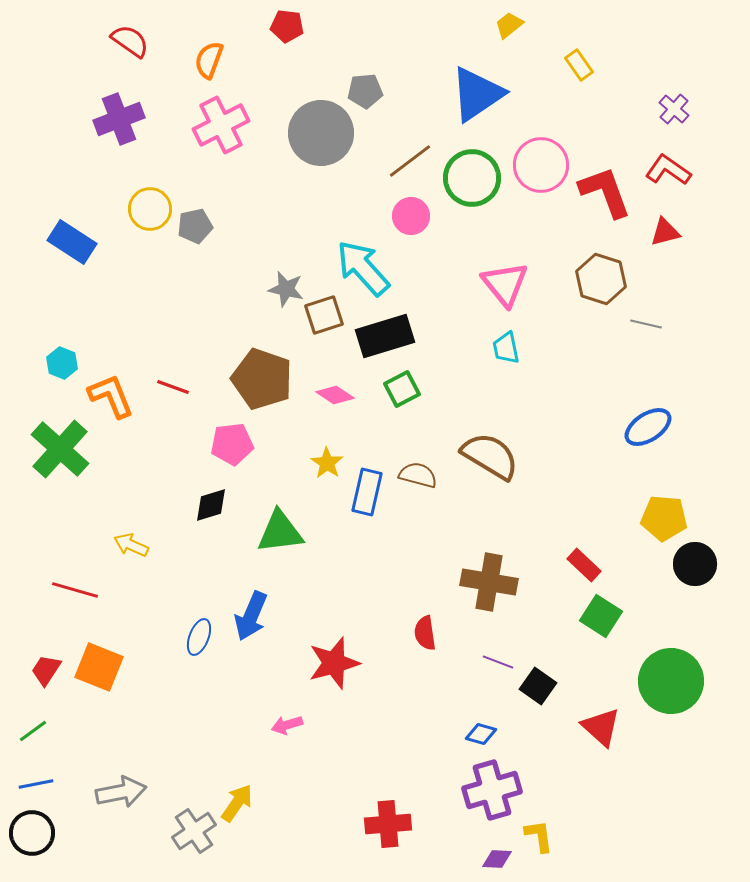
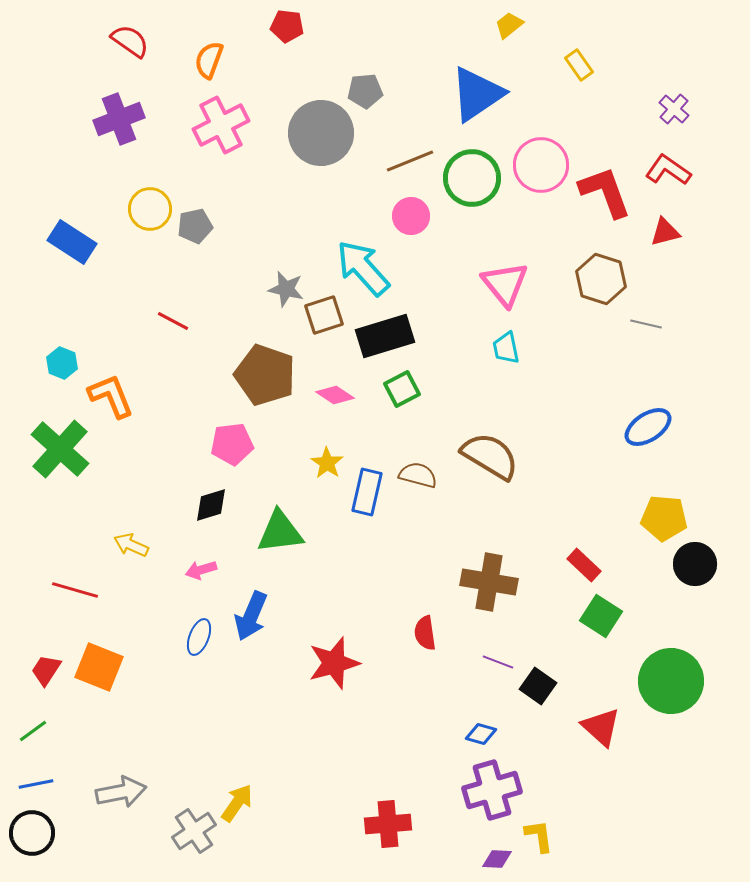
brown line at (410, 161): rotated 15 degrees clockwise
brown pentagon at (262, 379): moved 3 px right, 4 px up
red line at (173, 387): moved 66 px up; rotated 8 degrees clockwise
pink arrow at (287, 725): moved 86 px left, 155 px up
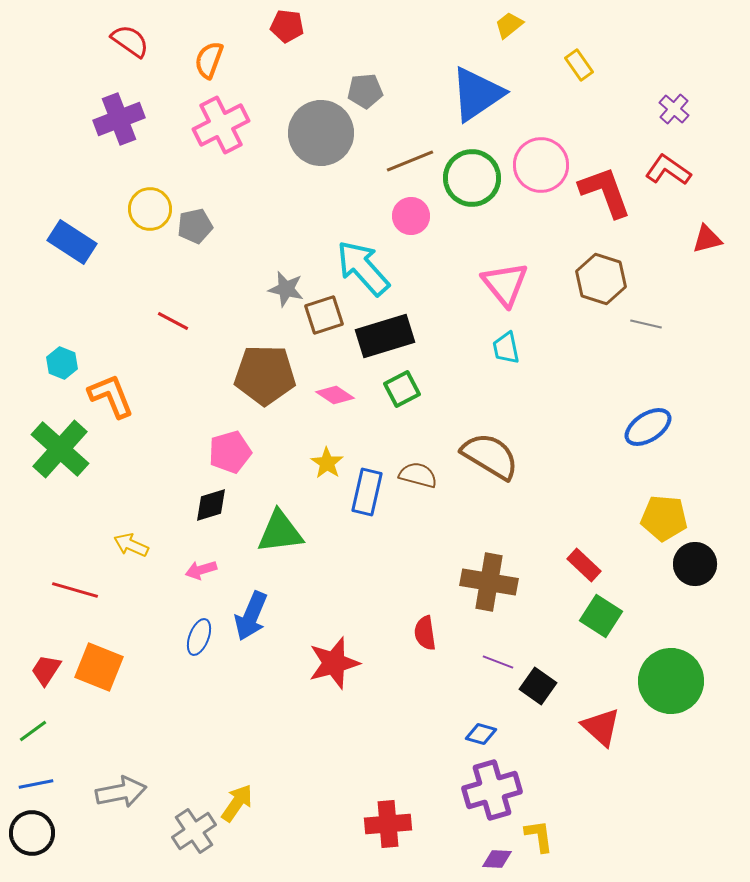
red triangle at (665, 232): moved 42 px right, 7 px down
brown pentagon at (265, 375): rotated 18 degrees counterclockwise
pink pentagon at (232, 444): moved 2 px left, 8 px down; rotated 9 degrees counterclockwise
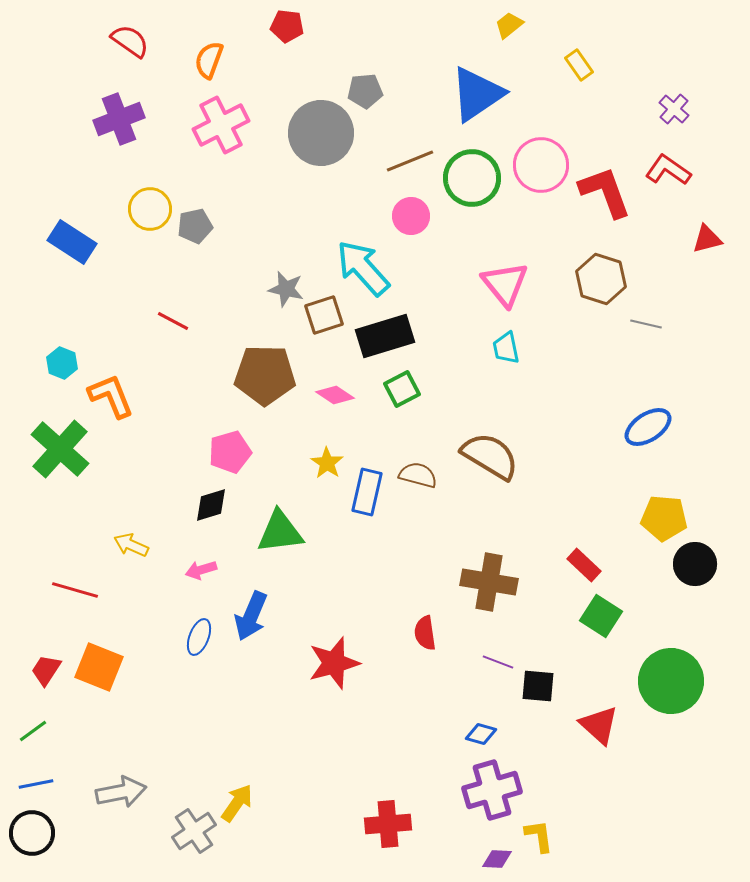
black square at (538, 686): rotated 30 degrees counterclockwise
red triangle at (601, 727): moved 2 px left, 2 px up
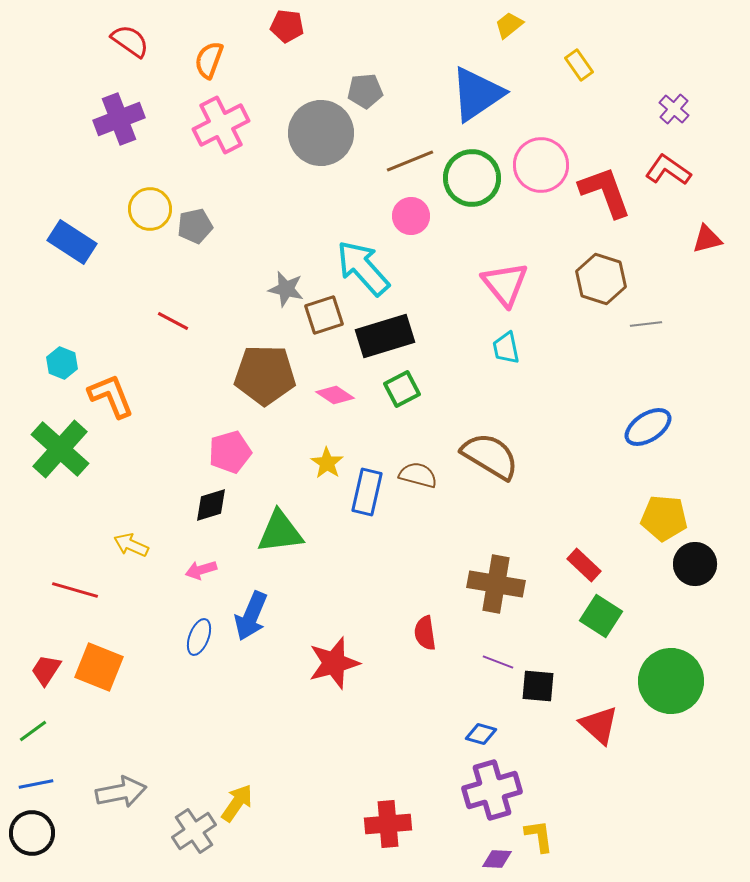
gray line at (646, 324): rotated 20 degrees counterclockwise
brown cross at (489, 582): moved 7 px right, 2 px down
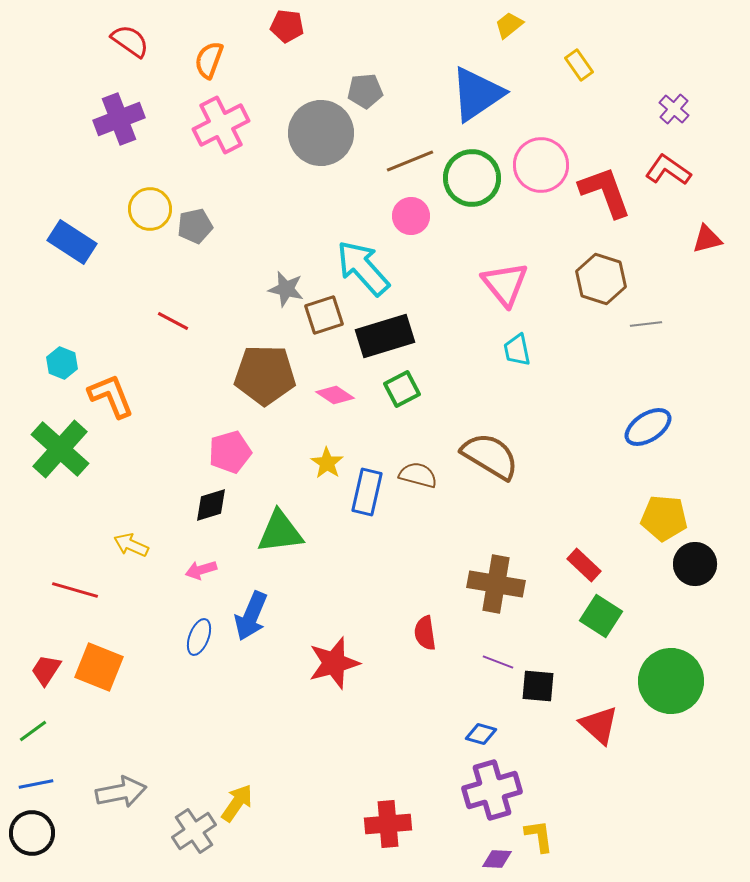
cyan trapezoid at (506, 348): moved 11 px right, 2 px down
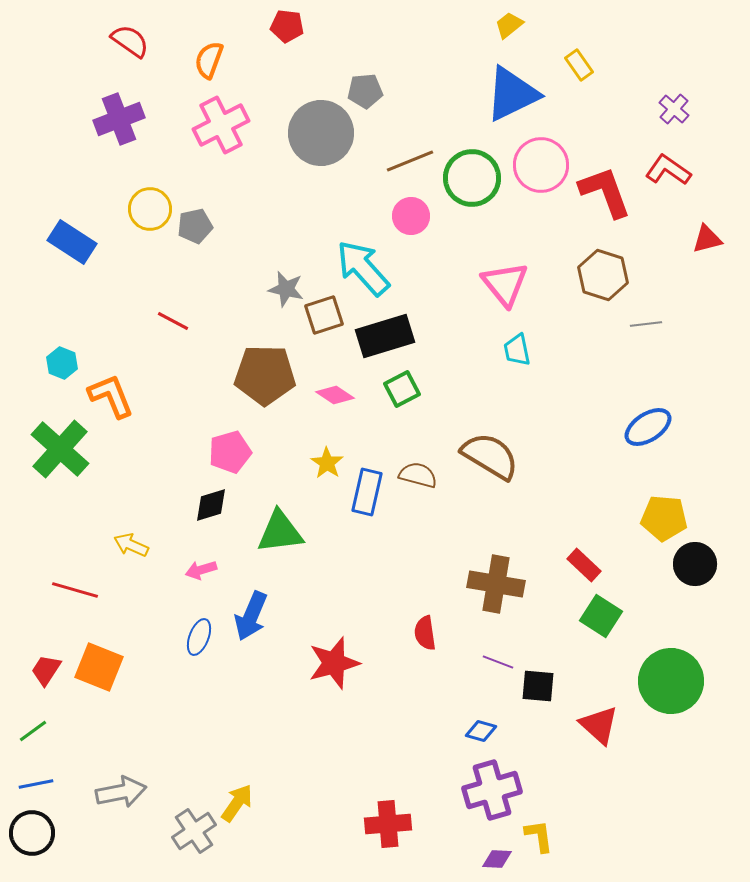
blue triangle at (477, 94): moved 35 px right; rotated 8 degrees clockwise
brown hexagon at (601, 279): moved 2 px right, 4 px up
blue diamond at (481, 734): moved 3 px up
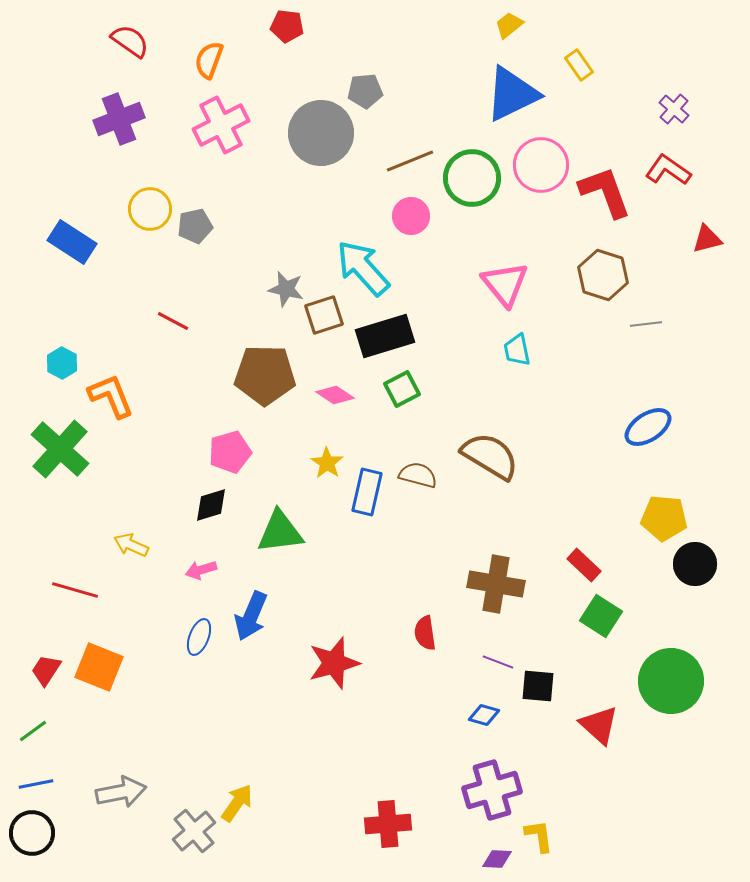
cyan hexagon at (62, 363): rotated 8 degrees clockwise
blue diamond at (481, 731): moved 3 px right, 16 px up
gray cross at (194, 831): rotated 6 degrees counterclockwise
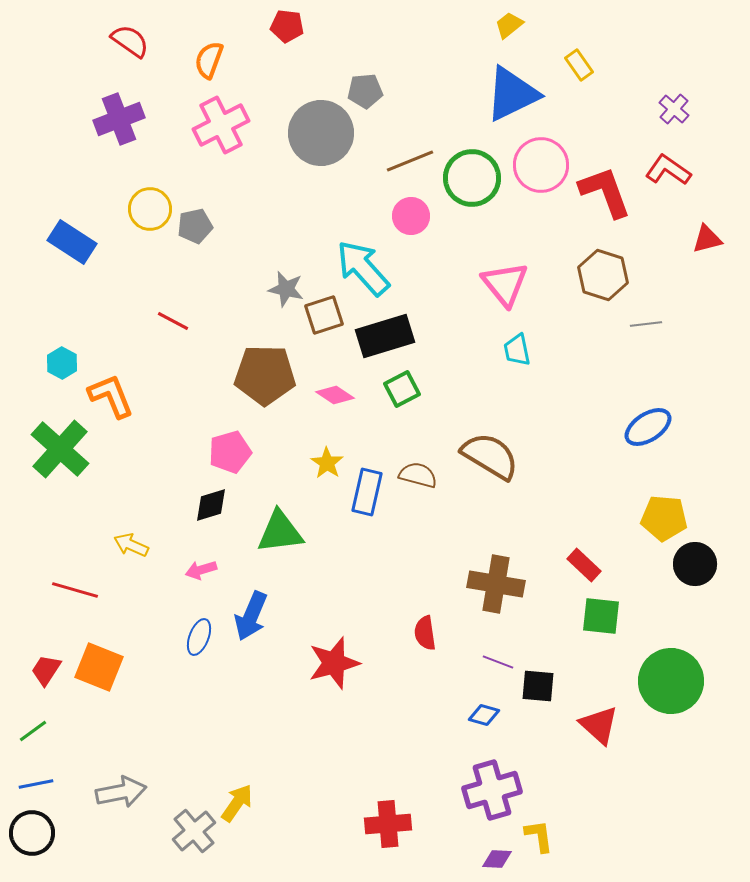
green square at (601, 616): rotated 27 degrees counterclockwise
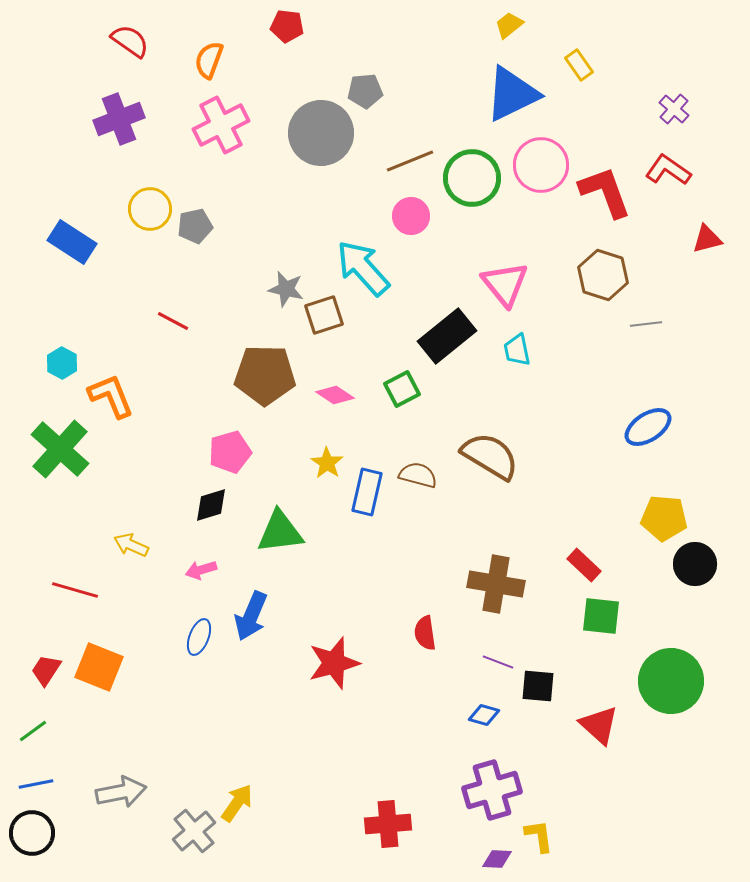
black rectangle at (385, 336): moved 62 px right; rotated 22 degrees counterclockwise
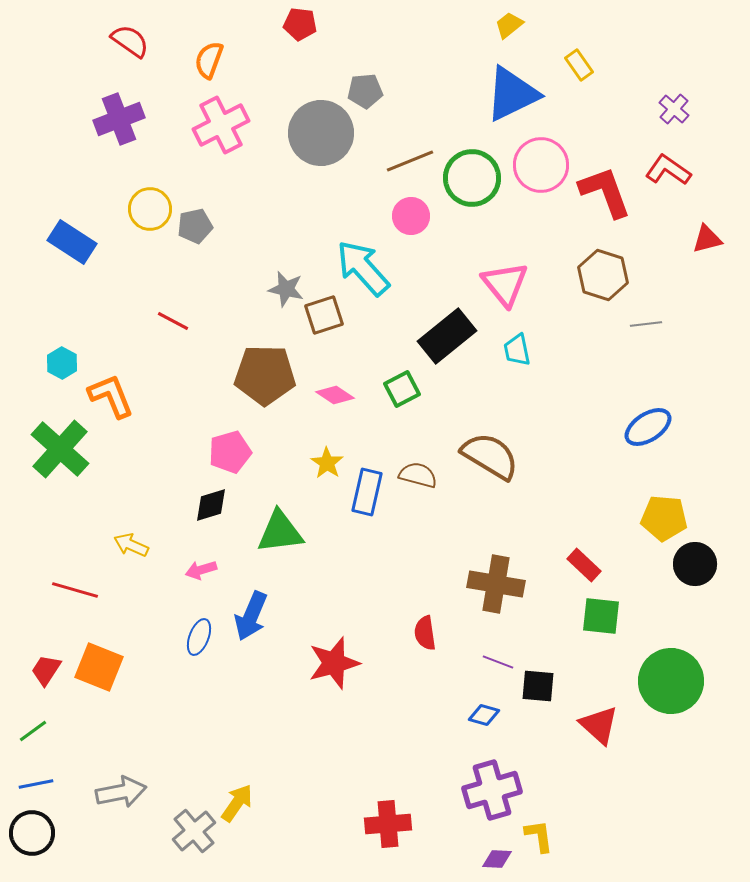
red pentagon at (287, 26): moved 13 px right, 2 px up
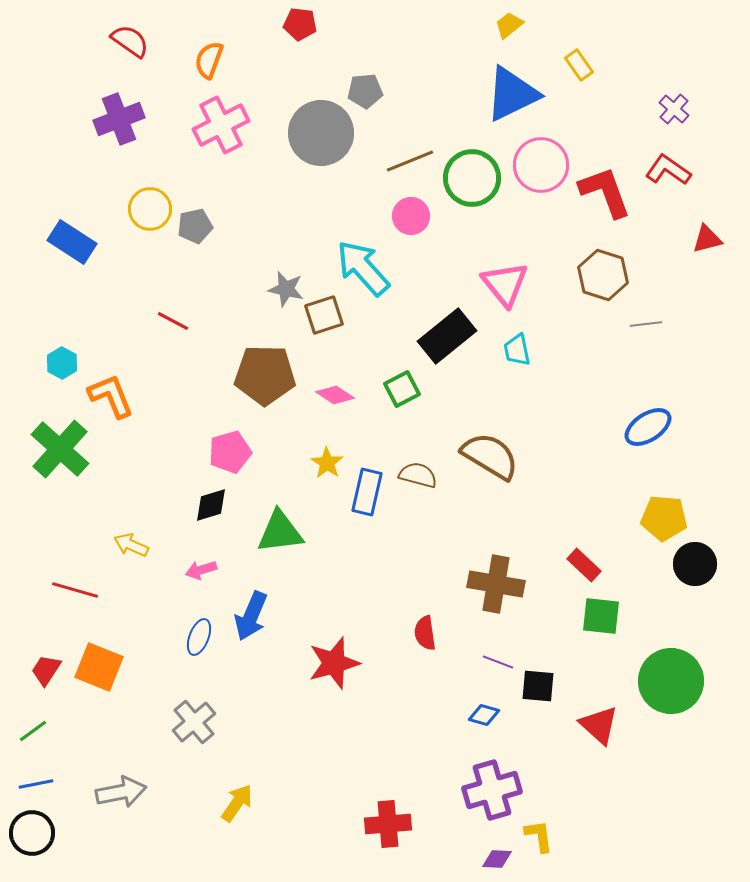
gray cross at (194, 831): moved 109 px up
